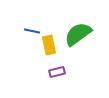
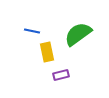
yellow rectangle: moved 2 px left, 7 px down
purple rectangle: moved 4 px right, 3 px down
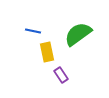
blue line: moved 1 px right
purple rectangle: rotated 70 degrees clockwise
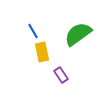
blue line: rotated 49 degrees clockwise
yellow rectangle: moved 5 px left
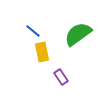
blue line: rotated 21 degrees counterclockwise
purple rectangle: moved 2 px down
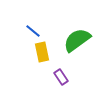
green semicircle: moved 1 px left, 6 px down
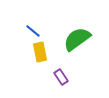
green semicircle: moved 1 px up
yellow rectangle: moved 2 px left
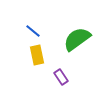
yellow rectangle: moved 3 px left, 3 px down
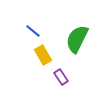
green semicircle: rotated 28 degrees counterclockwise
yellow rectangle: moved 6 px right; rotated 18 degrees counterclockwise
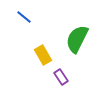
blue line: moved 9 px left, 14 px up
